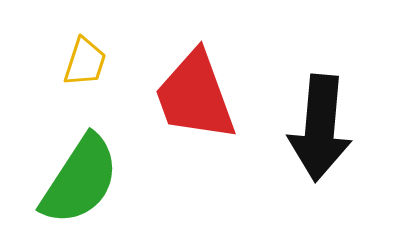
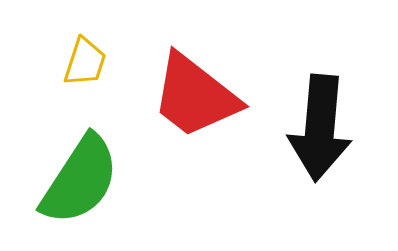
red trapezoid: rotated 32 degrees counterclockwise
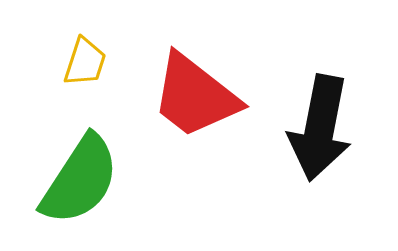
black arrow: rotated 6 degrees clockwise
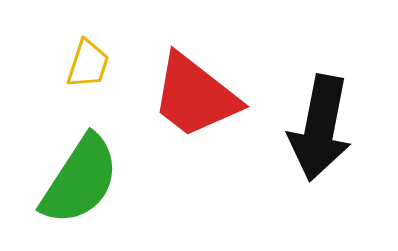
yellow trapezoid: moved 3 px right, 2 px down
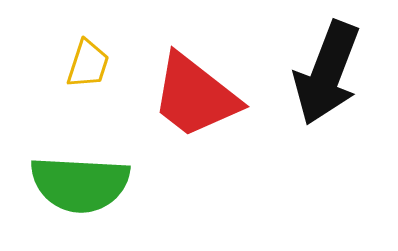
black arrow: moved 7 px right, 55 px up; rotated 10 degrees clockwise
green semicircle: moved 4 px down; rotated 60 degrees clockwise
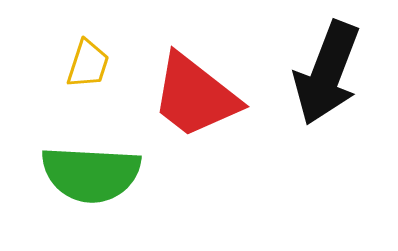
green semicircle: moved 11 px right, 10 px up
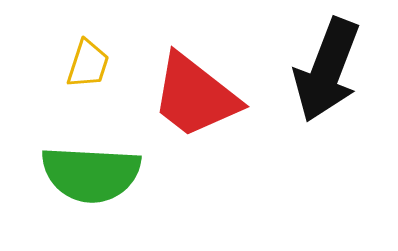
black arrow: moved 3 px up
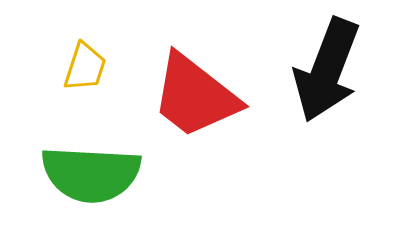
yellow trapezoid: moved 3 px left, 3 px down
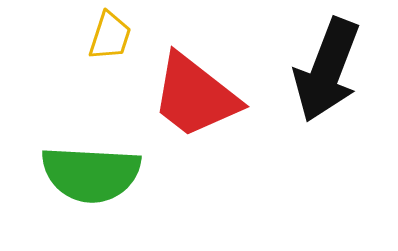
yellow trapezoid: moved 25 px right, 31 px up
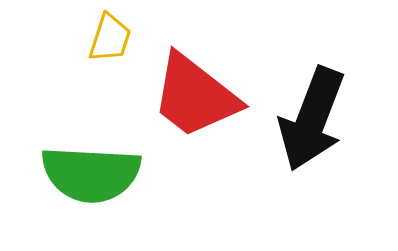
yellow trapezoid: moved 2 px down
black arrow: moved 15 px left, 49 px down
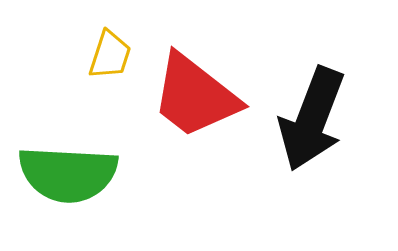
yellow trapezoid: moved 17 px down
green semicircle: moved 23 px left
